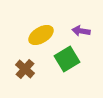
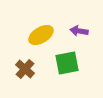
purple arrow: moved 2 px left
green square: moved 4 px down; rotated 20 degrees clockwise
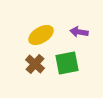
purple arrow: moved 1 px down
brown cross: moved 10 px right, 5 px up
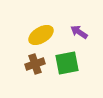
purple arrow: rotated 24 degrees clockwise
brown cross: rotated 30 degrees clockwise
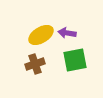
purple arrow: moved 12 px left, 1 px down; rotated 24 degrees counterclockwise
green square: moved 8 px right, 3 px up
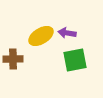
yellow ellipse: moved 1 px down
brown cross: moved 22 px left, 5 px up; rotated 18 degrees clockwise
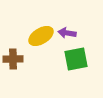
green square: moved 1 px right, 1 px up
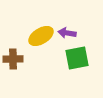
green square: moved 1 px right, 1 px up
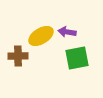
purple arrow: moved 1 px up
brown cross: moved 5 px right, 3 px up
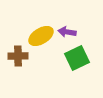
green square: rotated 15 degrees counterclockwise
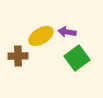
green square: rotated 10 degrees counterclockwise
